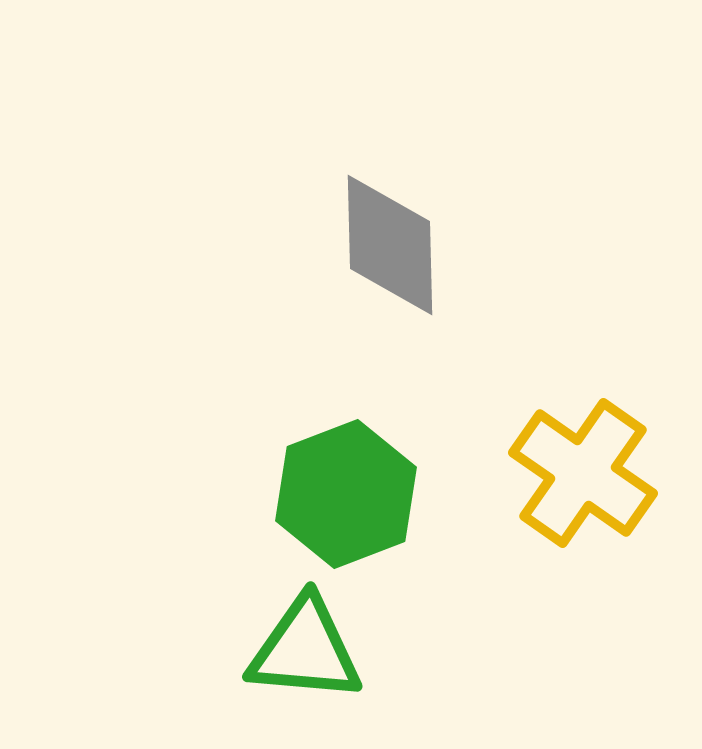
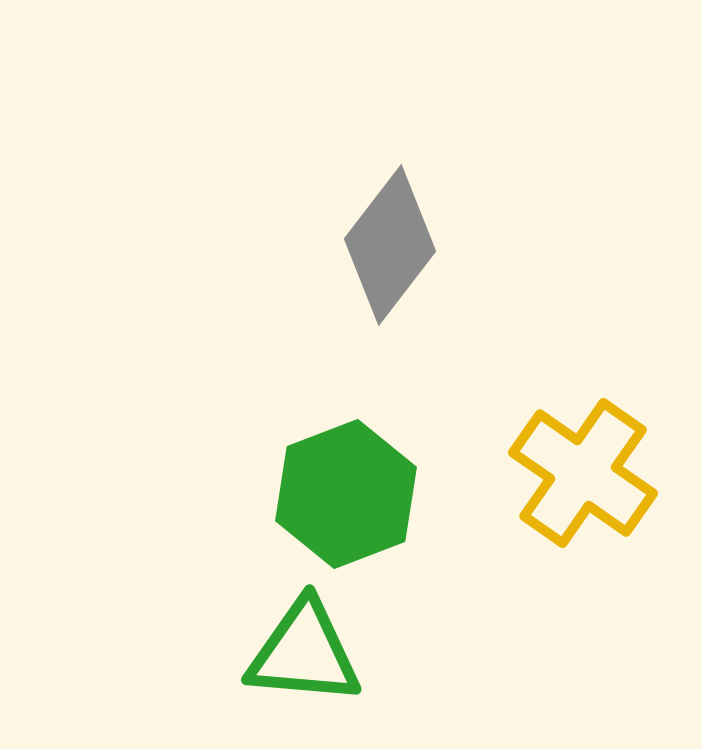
gray diamond: rotated 39 degrees clockwise
green triangle: moved 1 px left, 3 px down
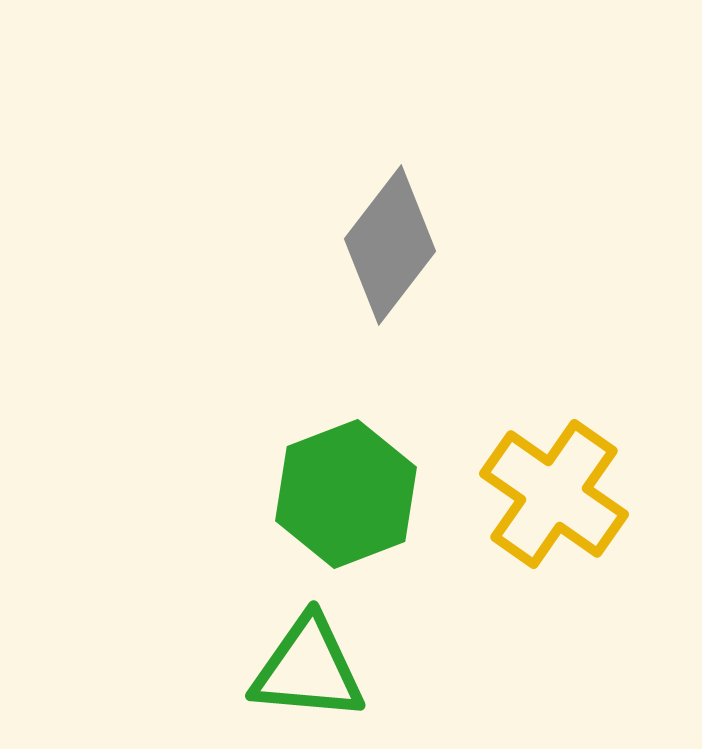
yellow cross: moved 29 px left, 21 px down
green triangle: moved 4 px right, 16 px down
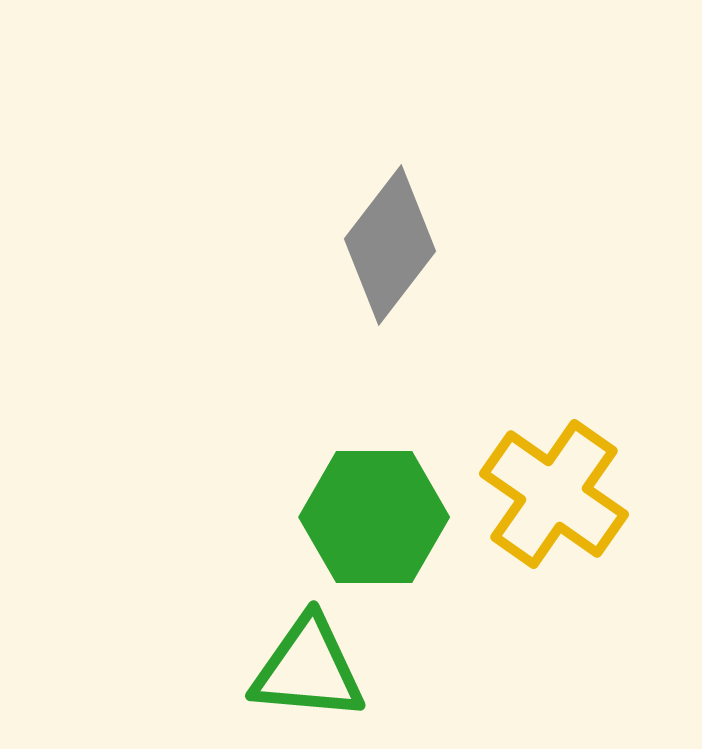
green hexagon: moved 28 px right, 23 px down; rotated 21 degrees clockwise
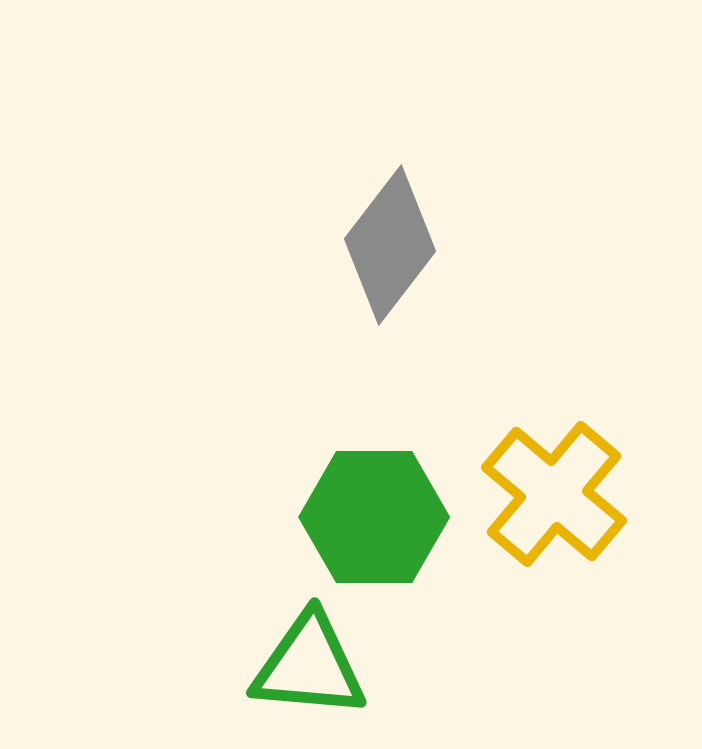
yellow cross: rotated 5 degrees clockwise
green triangle: moved 1 px right, 3 px up
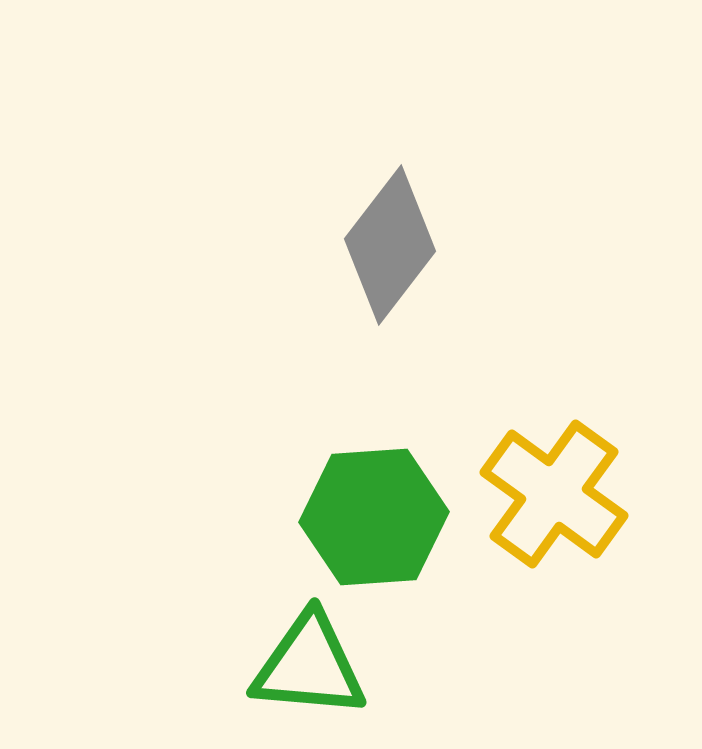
yellow cross: rotated 4 degrees counterclockwise
green hexagon: rotated 4 degrees counterclockwise
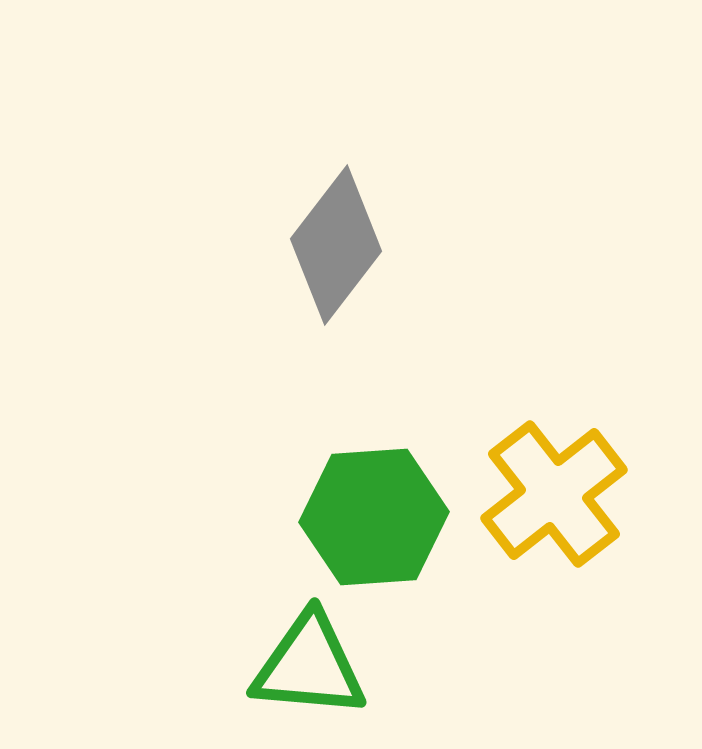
gray diamond: moved 54 px left
yellow cross: rotated 16 degrees clockwise
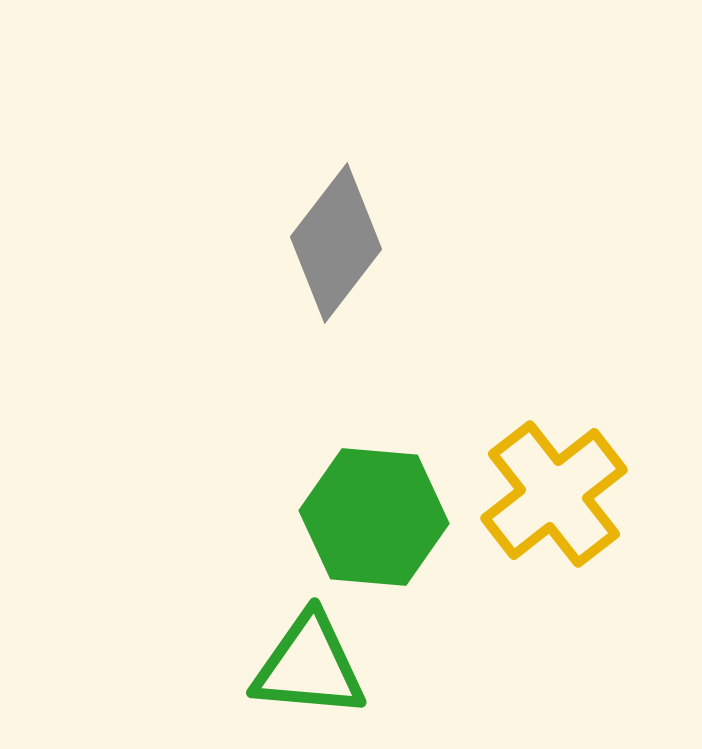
gray diamond: moved 2 px up
green hexagon: rotated 9 degrees clockwise
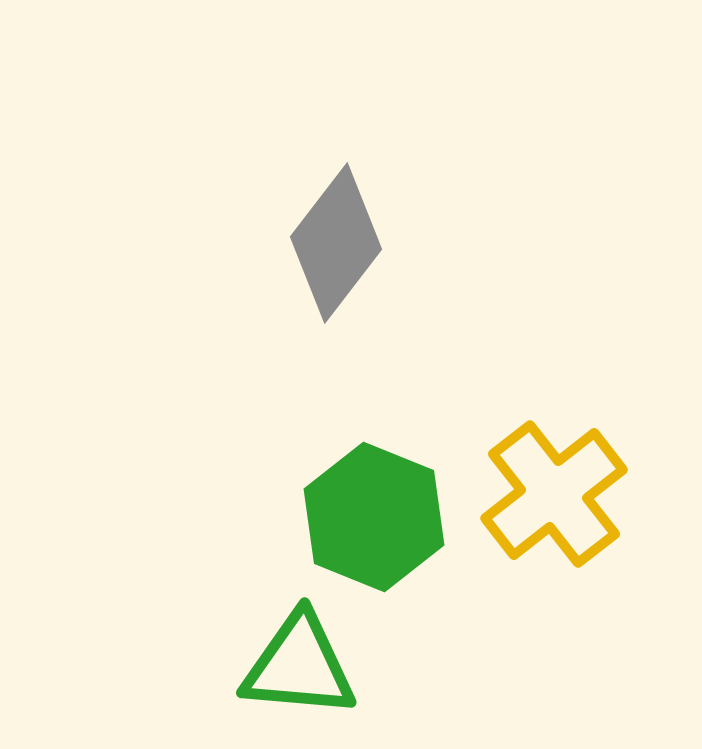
green hexagon: rotated 17 degrees clockwise
green triangle: moved 10 px left
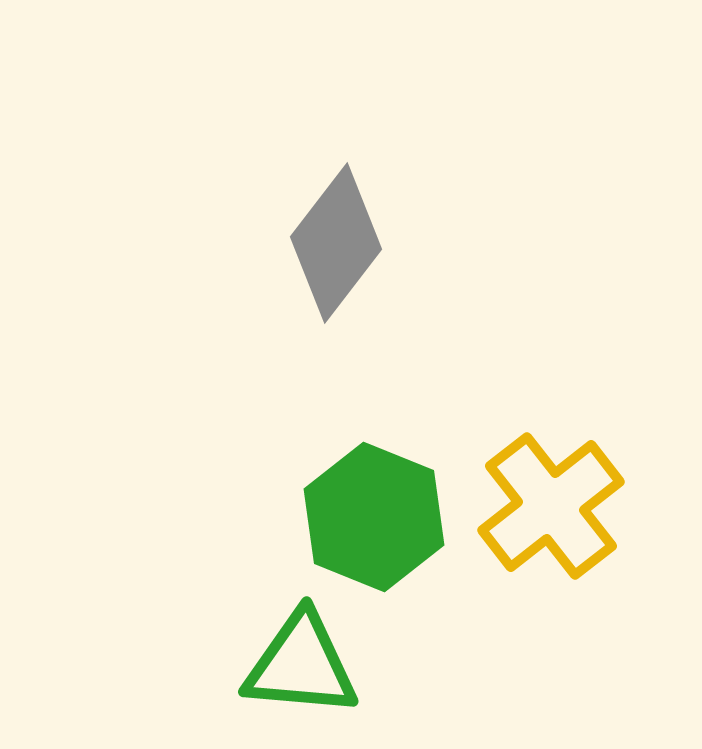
yellow cross: moved 3 px left, 12 px down
green triangle: moved 2 px right, 1 px up
